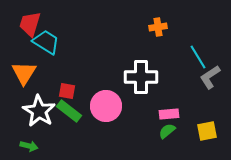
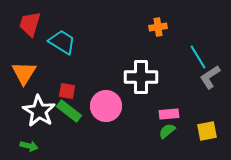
cyan trapezoid: moved 16 px right
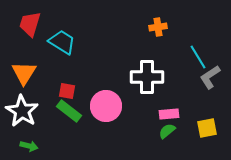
white cross: moved 6 px right
white star: moved 17 px left
yellow square: moved 3 px up
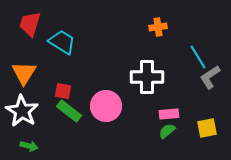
red square: moved 4 px left
